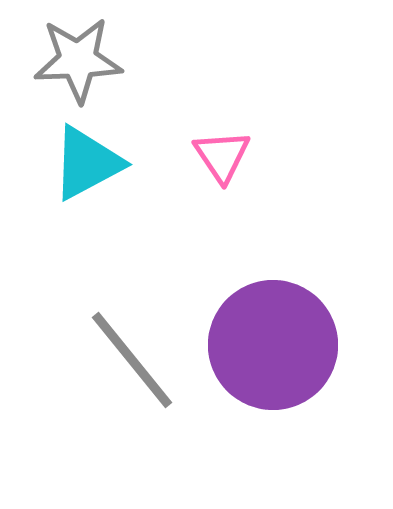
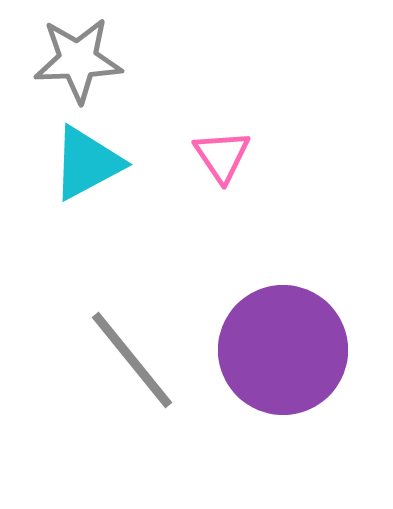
purple circle: moved 10 px right, 5 px down
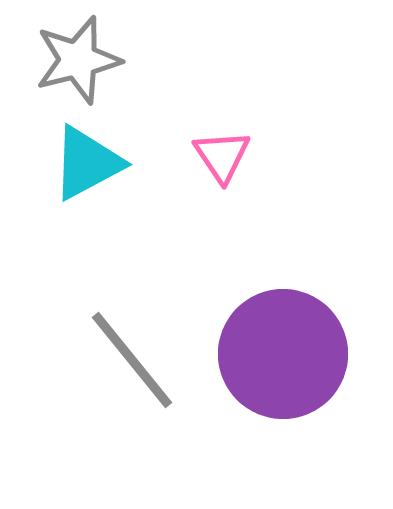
gray star: rotated 12 degrees counterclockwise
purple circle: moved 4 px down
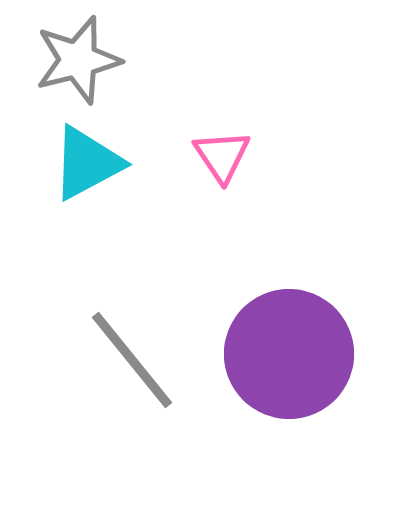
purple circle: moved 6 px right
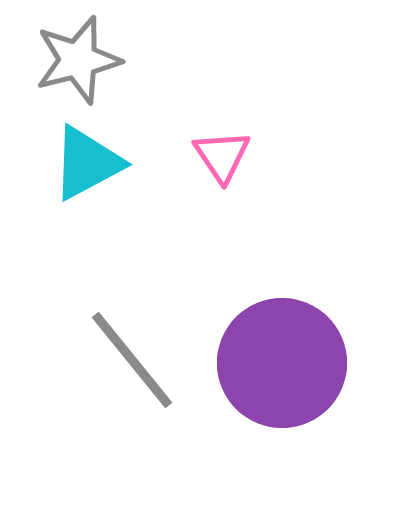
purple circle: moved 7 px left, 9 px down
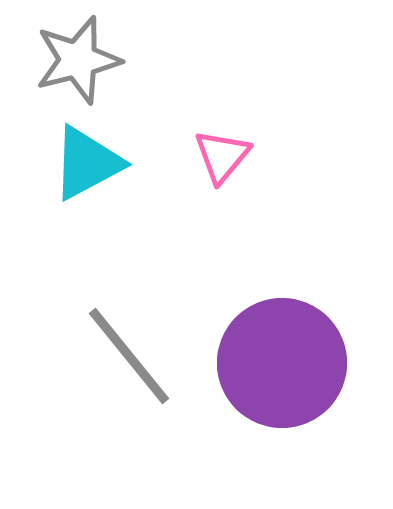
pink triangle: rotated 14 degrees clockwise
gray line: moved 3 px left, 4 px up
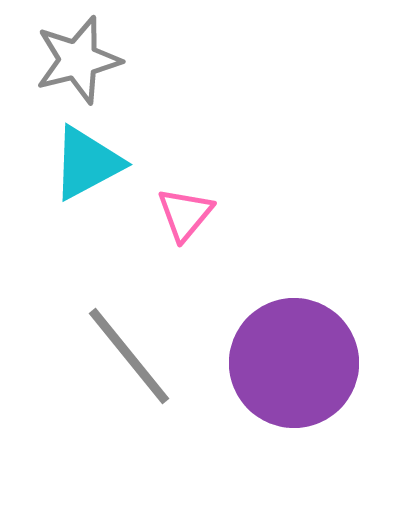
pink triangle: moved 37 px left, 58 px down
purple circle: moved 12 px right
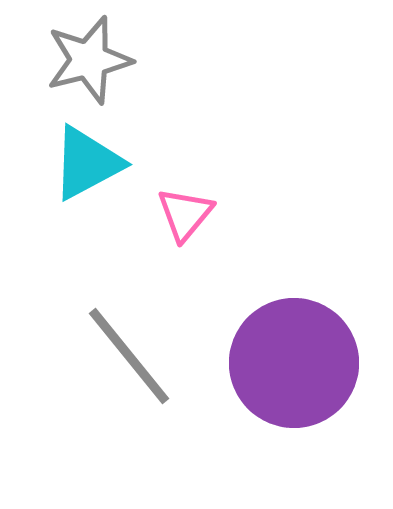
gray star: moved 11 px right
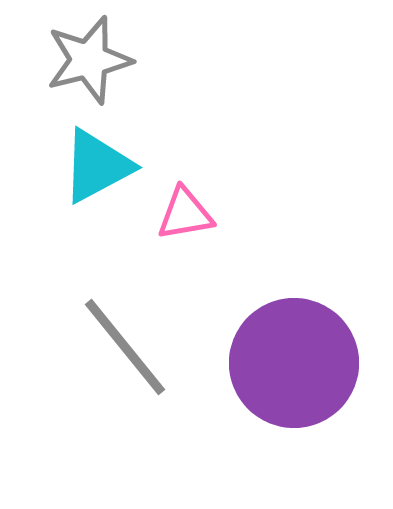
cyan triangle: moved 10 px right, 3 px down
pink triangle: rotated 40 degrees clockwise
gray line: moved 4 px left, 9 px up
